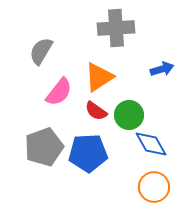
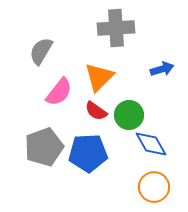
orange triangle: rotated 12 degrees counterclockwise
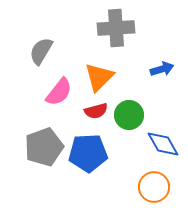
red semicircle: rotated 50 degrees counterclockwise
blue diamond: moved 12 px right
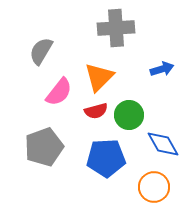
blue pentagon: moved 18 px right, 5 px down
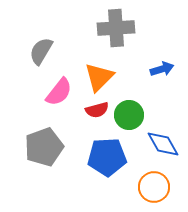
red semicircle: moved 1 px right, 1 px up
blue pentagon: moved 1 px right, 1 px up
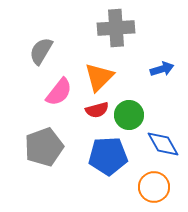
blue pentagon: moved 1 px right, 1 px up
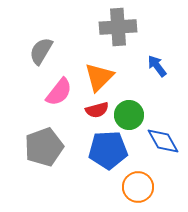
gray cross: moved 2 px right, 1 px up
blue arrow: moved 5 px left, 3 px up; rotated 110 degrees counterclockwise
blue diamond: moved 3 px up
blue pentagon: moved 6 px up
orange circle: moved 16 px left
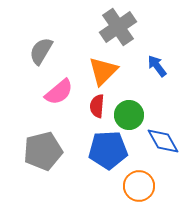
gray cross: rotated 30 degrees counterclockwise
orange triangle: moved 4 px right, 6 px up
pink semicircle: rotated 12 degrees clockwise
red semicircle: moved 4 px up; rotated 110 degrees clockwise
gray pentagon: moved 1 px left, 4 px down; rotated 6 degrees clockwise
orange circle: moved 1 px right, 1 px up
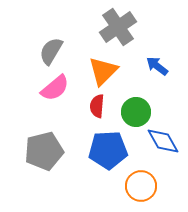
gray semicircle: moved 10 px right
blue arrow: rotated 15 degrees counterclockwise
pink semicircle: moved 4 px left, 4 px up
green circle: moved 7 px right, 3 px up
gray pentagon: moved 1 px right
orange circle: moved 2 px right
